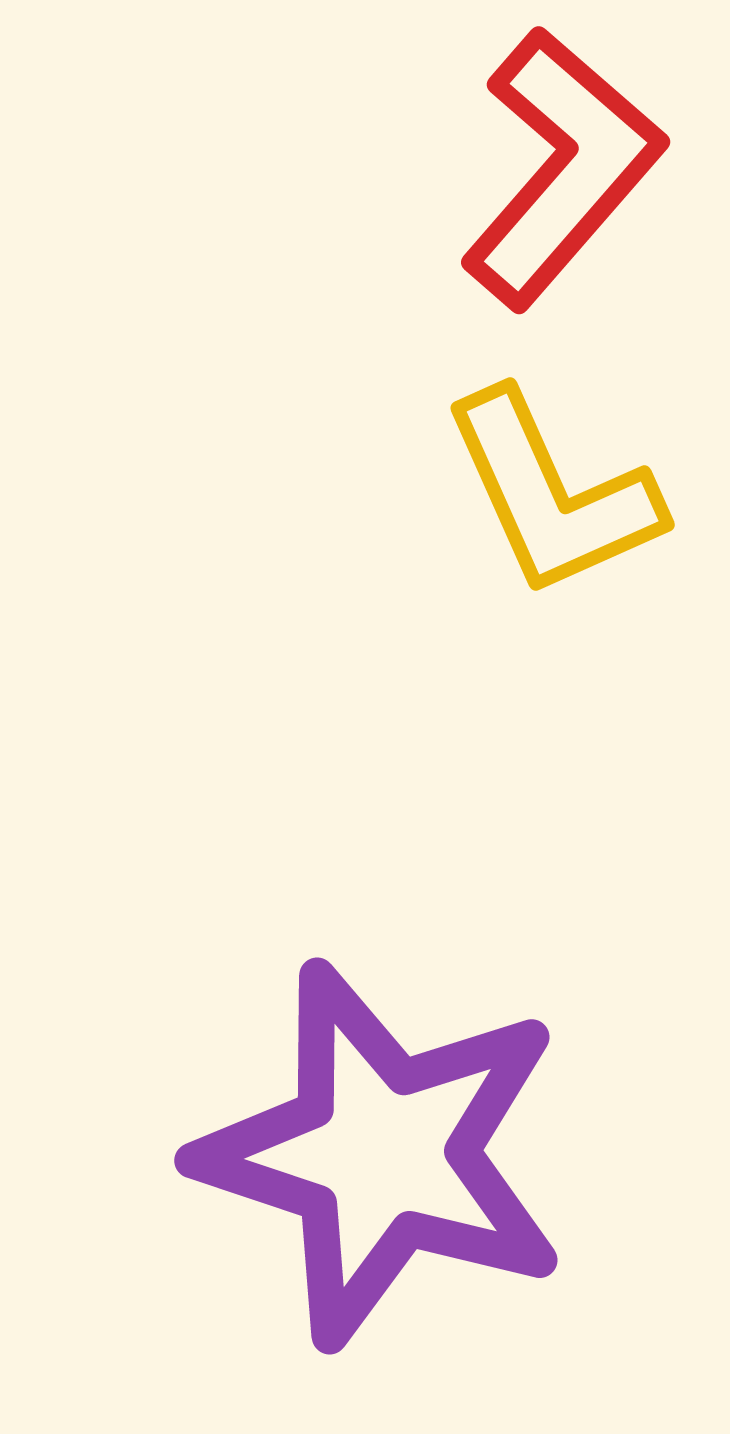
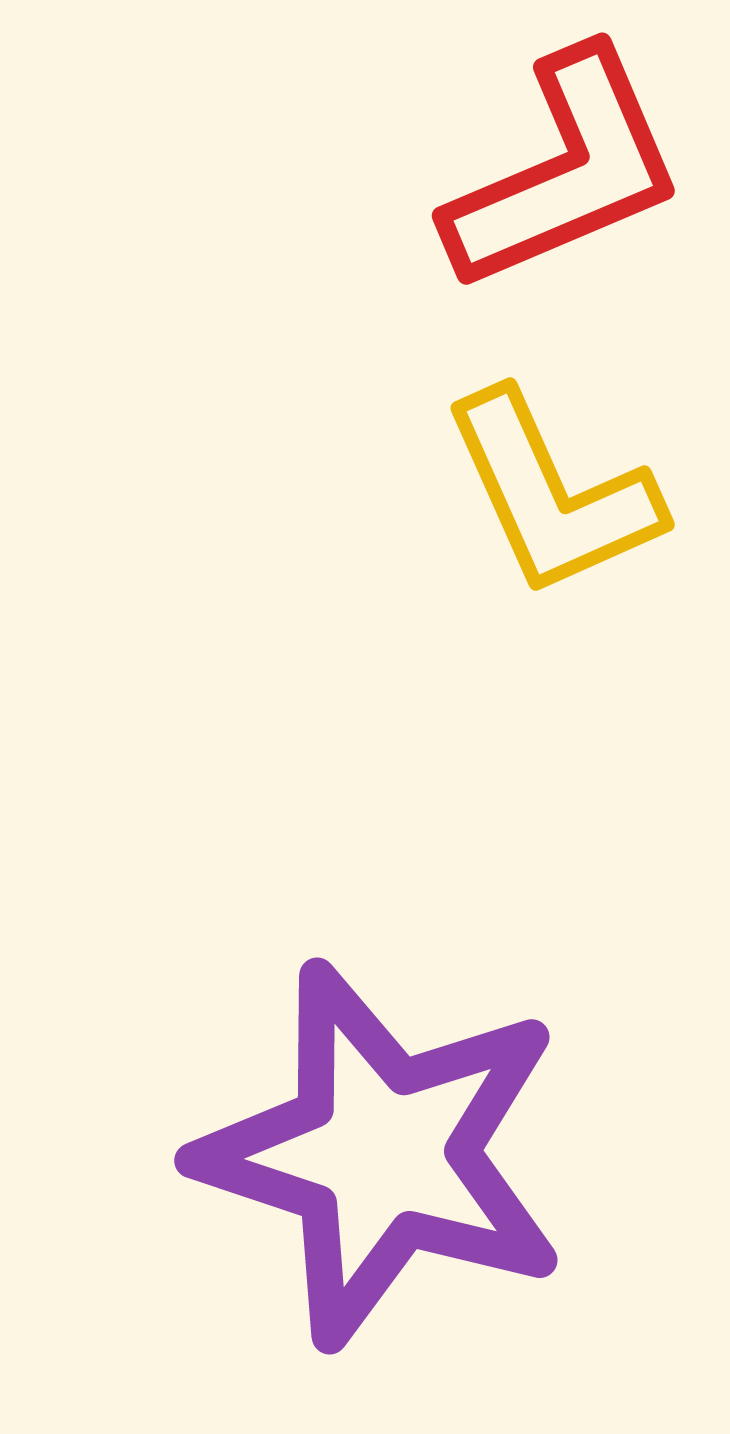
red L-shape: moved 3 px right, 3 px down; rotated 26 degrees clockwise
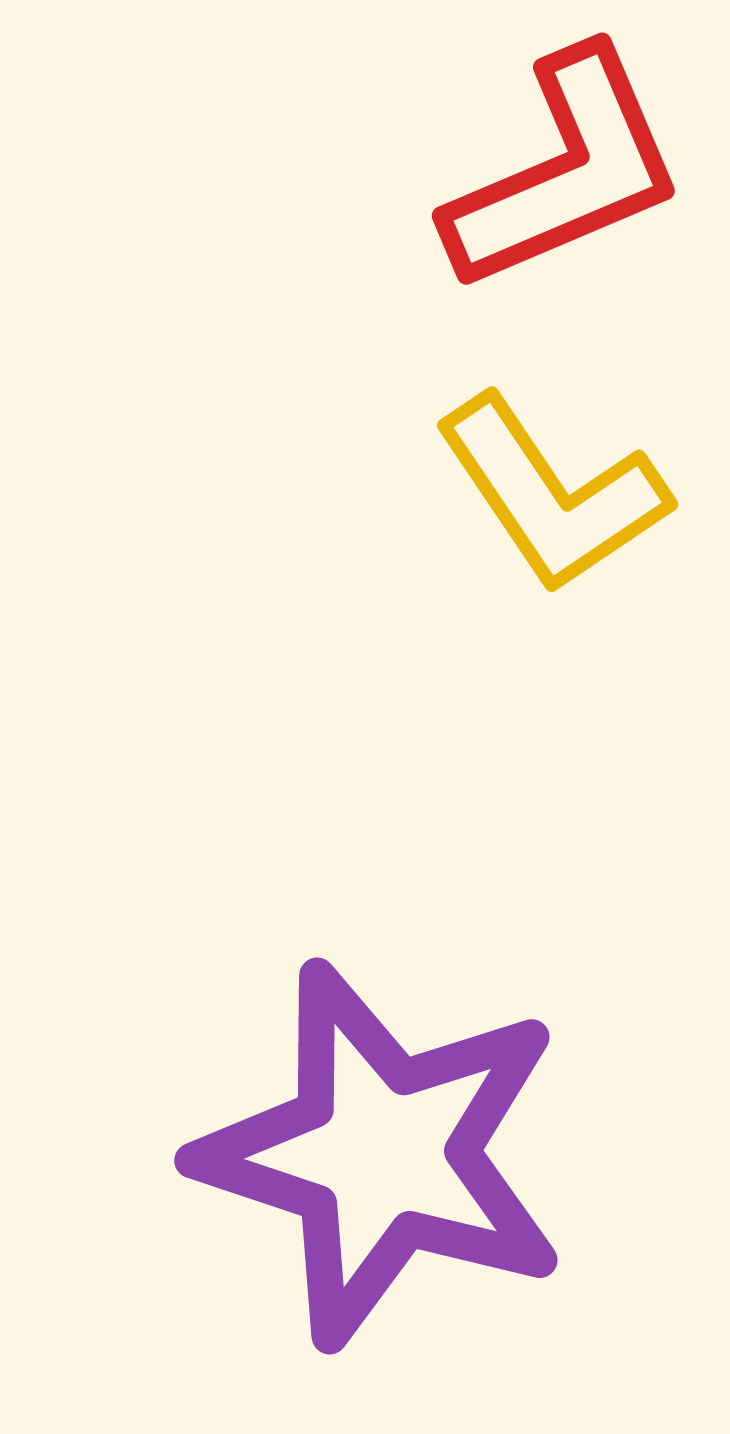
yellow L-shape: rotated 10 degrees counterclockwise
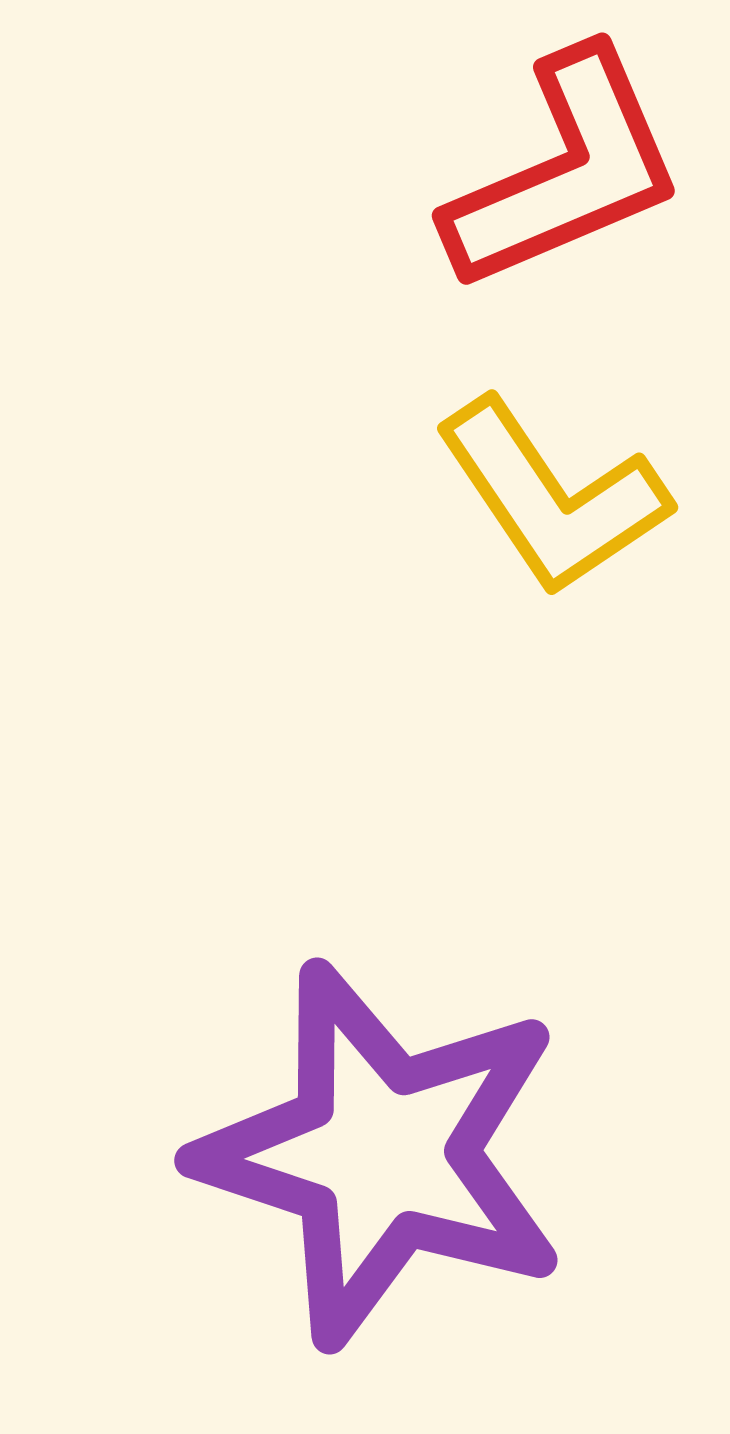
yellow L-shape: moved 3 px down
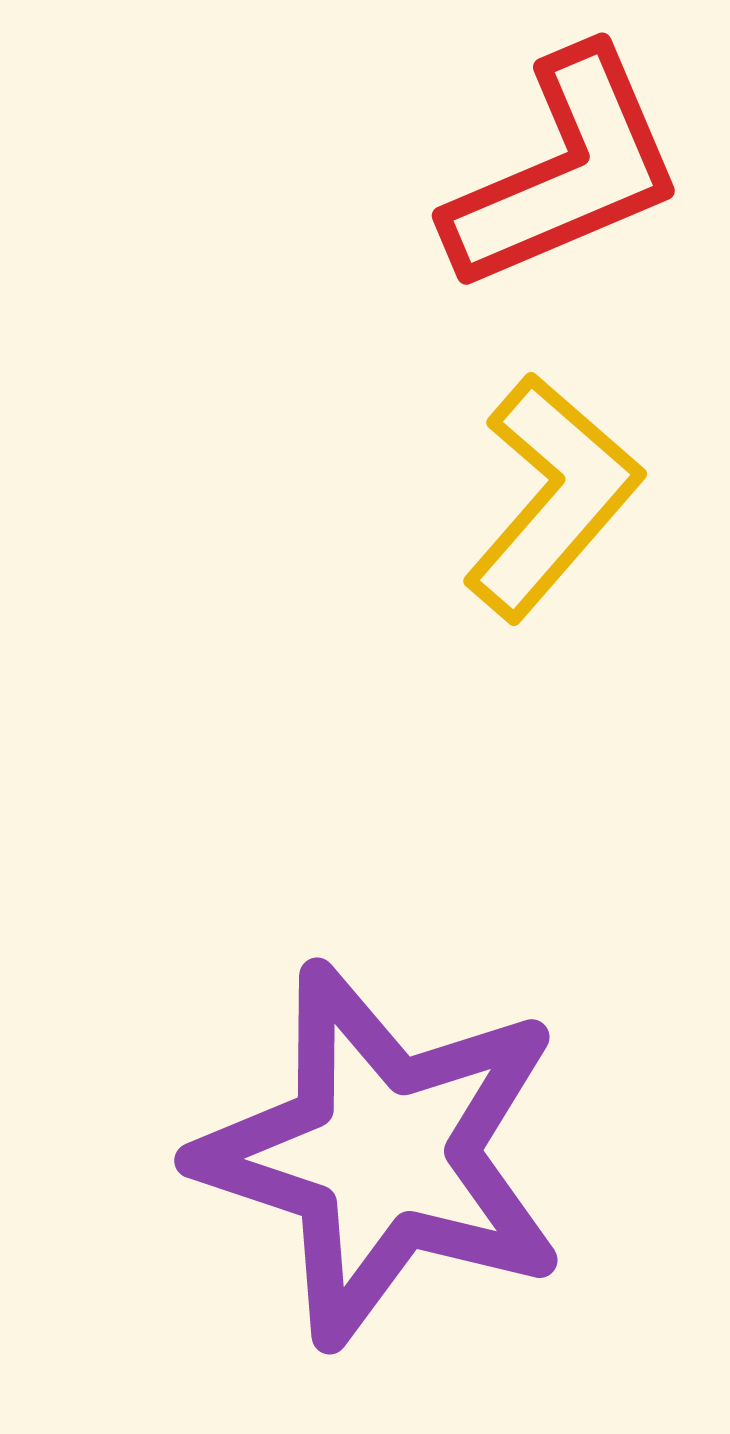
yellow L-shape: rotated 105 degrees counterclockwise
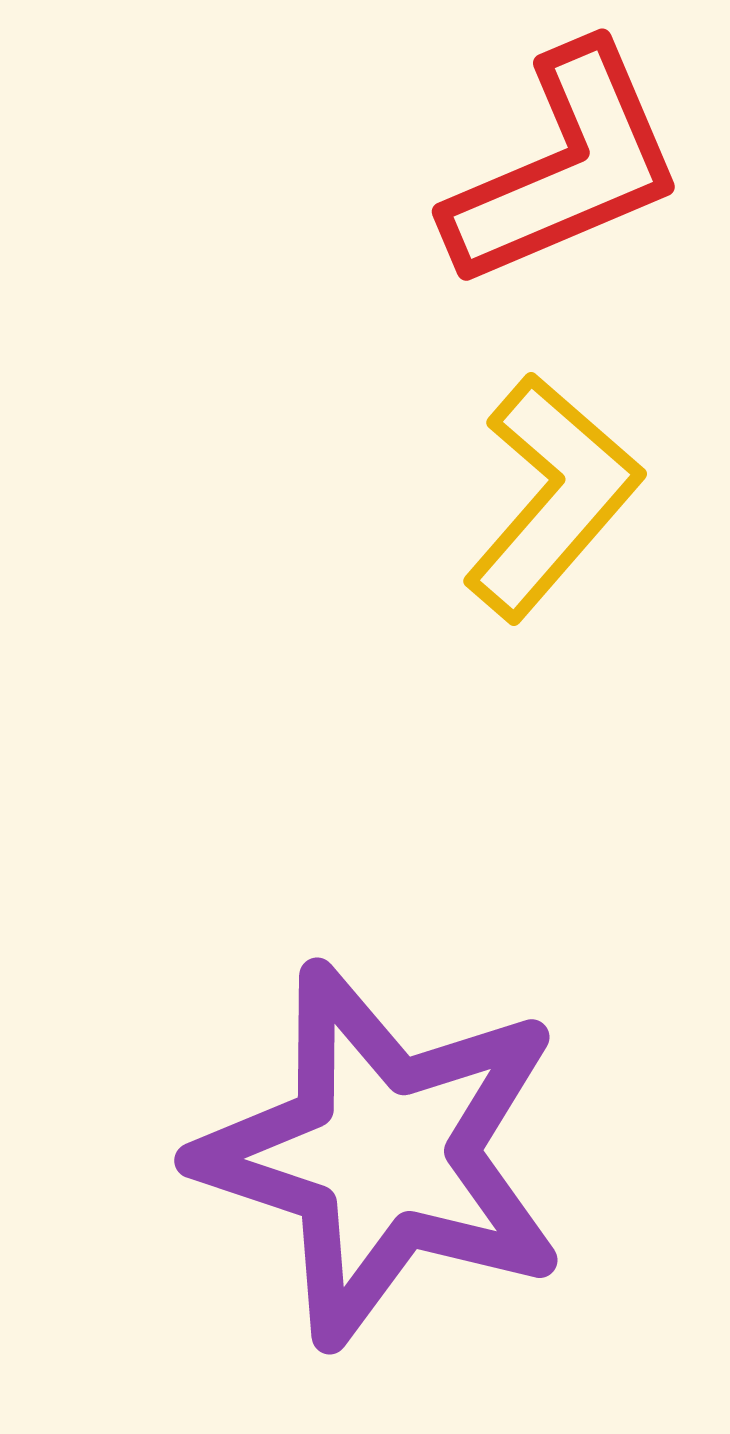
red L-shape: moved 4 px up
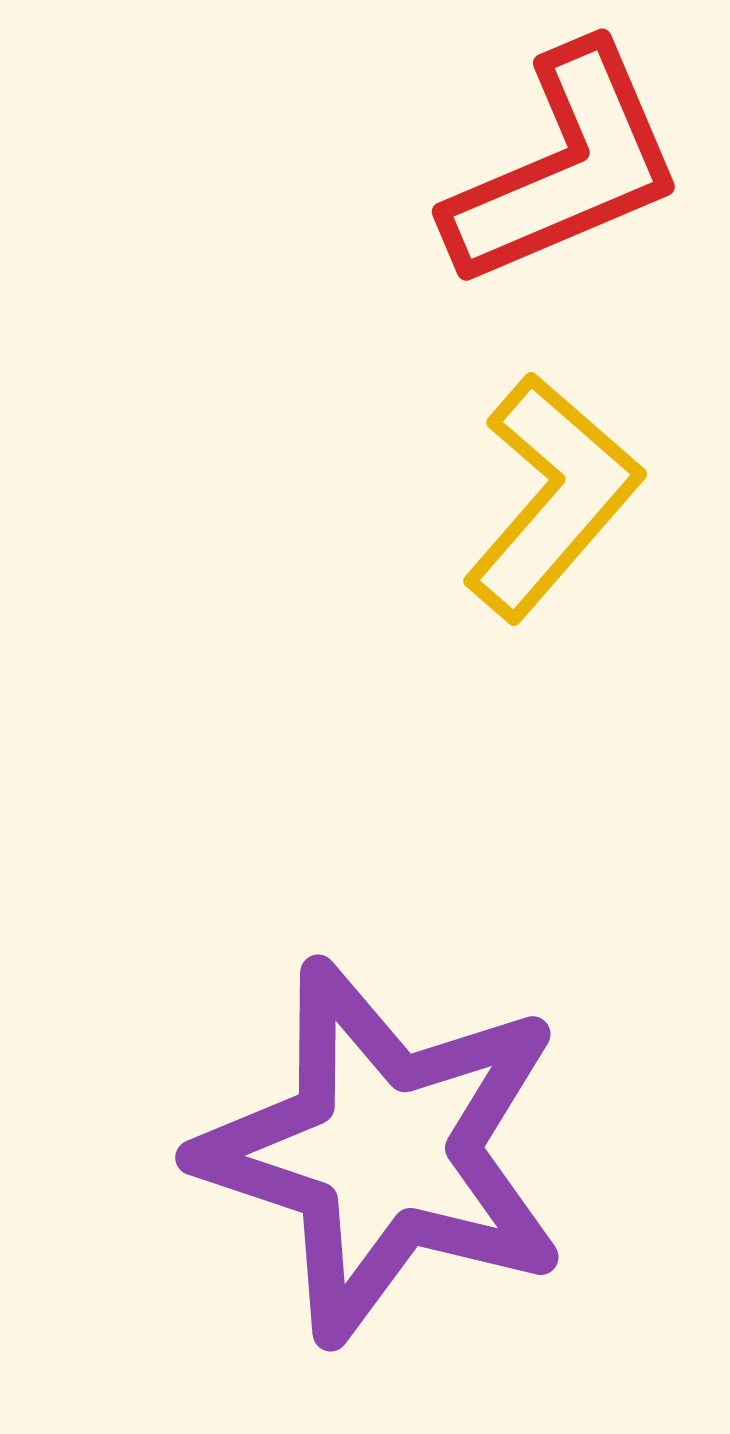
purple star: moved 1 px right, 3 px up
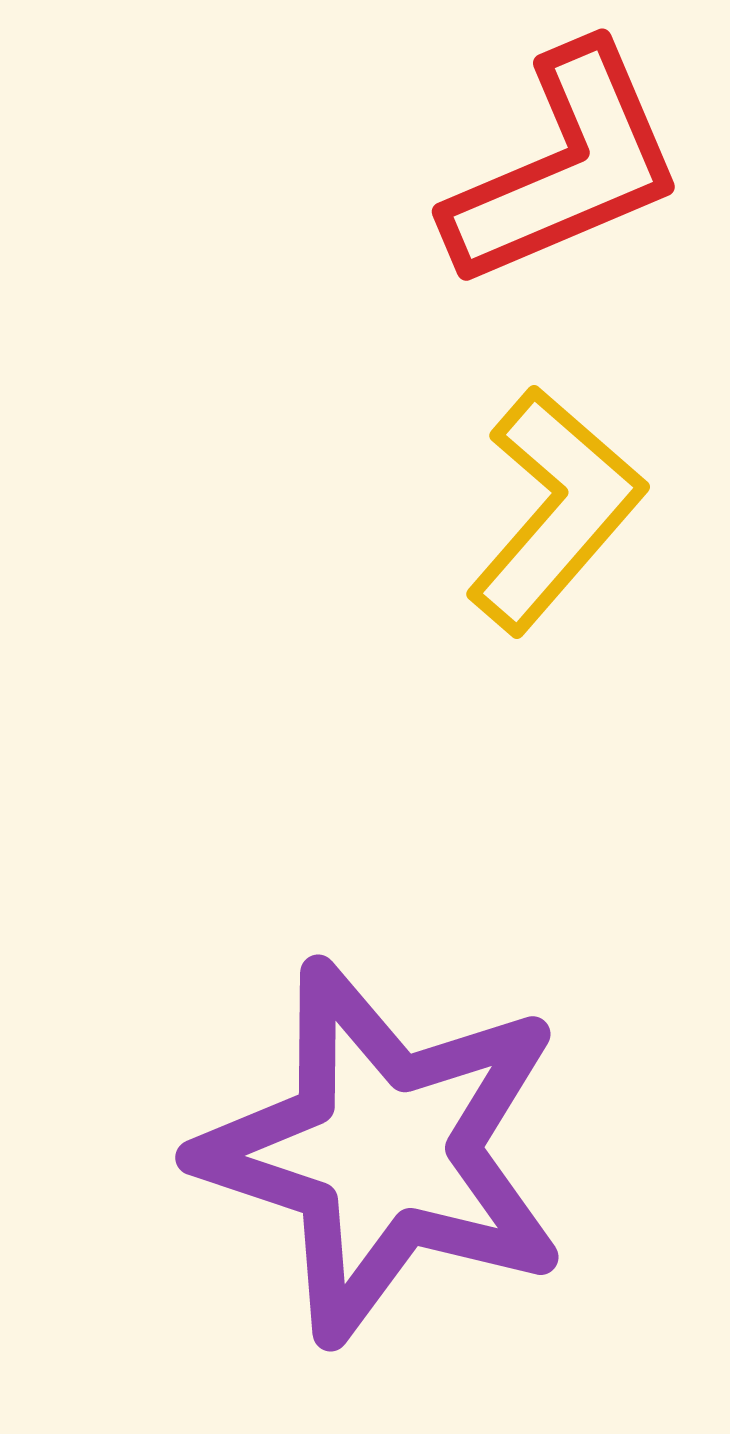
yellow L-shape: moved 3 px right, 13 px down
